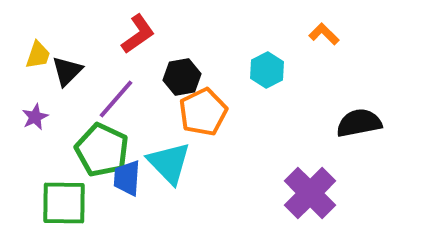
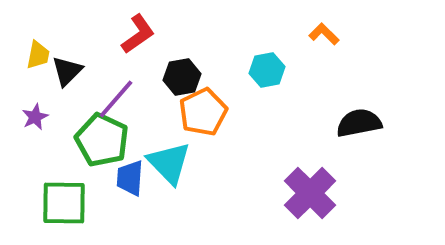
yellow trapezoid: rotated 8 degrees counterclockwise
cyan hexagon: rotated 16 degrees clockwise
green pentagon: moved 10 px up
blue trapezoid: moved 3 px right
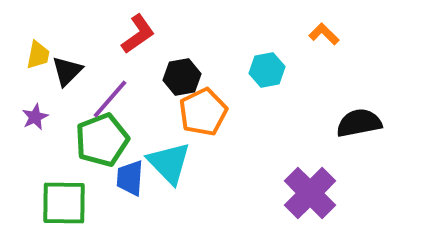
purple line: moved 6 px left
green pentagon: rotated 26 degrees clockwise
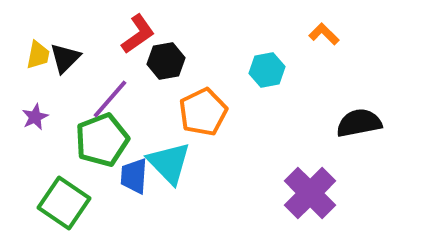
black triangle: moved 2 px left, 13 px up
black hexagon: moved 16 px left, 16 px up
blue trapezoid: moved 4 px right, 2 px up
green square: rotated 33 degrees clockwise
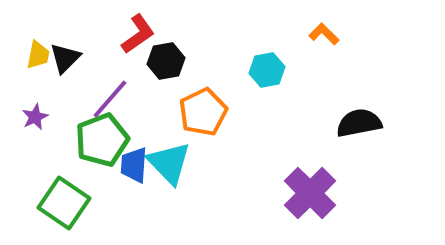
blue trapezoid: moved 11 px up
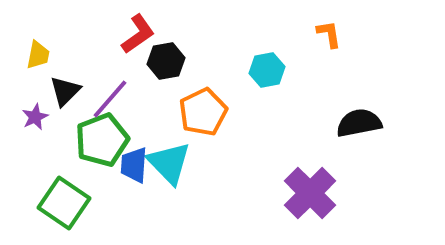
orange L-shape: moved 5 px right; rotated 36 degrees clockwise
black triangle: moved 33 px down
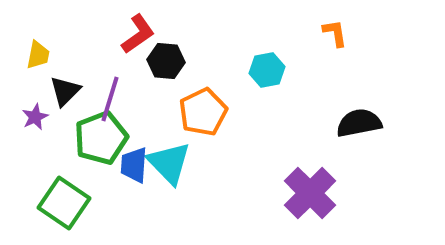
orange L-shape: moved 6 px right, 1 px up
black hexagon: rotated 15 degrees clockwise
purple line: rotated 24 degrees counterclockwise
green pentagon: moved 1 px left, 2 px up
